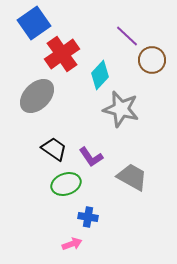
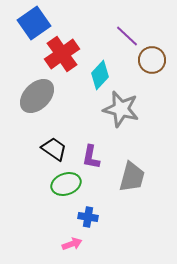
purple L-shape: rotated 45 degrees clockwise
gray trapezoid: rotated 76 degrees clockwise
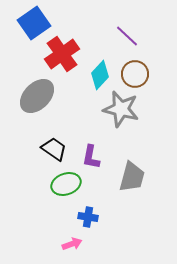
brown circle: moved 17 px left, 14 px down
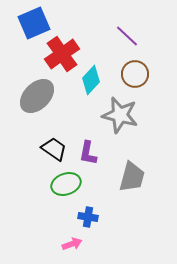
blue square: rotated 12 degrees clockwise
cyan diamond: moved 9 px left, 5 px down
gray star: moved 1 px left, 6 px down
purple L-shape: moved 3 px left, 4 px up
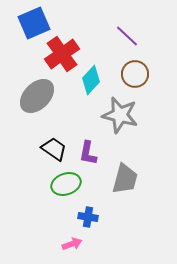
gray trapezoid: moved 7 px left, 2 px down
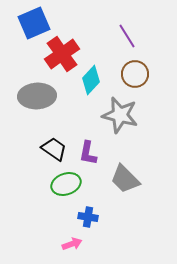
purple line: rotated 15 degrees clockwise
gray ellipse: rotated 42 degrees clockwise
gray trapezoid: rotated 120 degrees clockwise
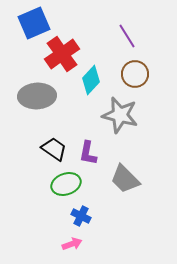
blue cross: moved 7 px left, 1 px up; rotated 18 degrees clockwise
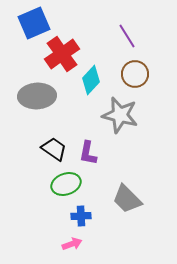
gray trapezoid: moved 2 px right, 20 px down
blue cross: rotated 30 degrees counterclockwise
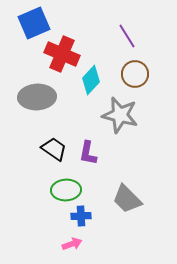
red cross: rotated 32 degrees counterclockwise
gray ellipse: moved 1 px down
green ellipse: moved 6 px down; rotated 16 degrees clockwise
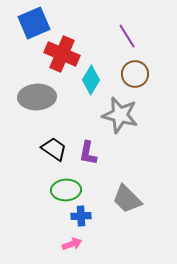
cyan diamond: rotated 12 degrees counterclockwise
